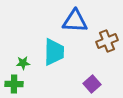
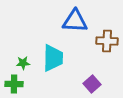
brown cross: rotated 25 degrees clockwise
cyan trapezoid: moved 1 px left, 6 px down
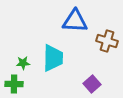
brown cross: rotated 15 degrees clockwise
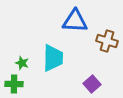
green star: moved 1 px left; rotated 24 degrees clockwise
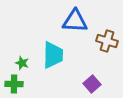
cyan trapezoid: moved 3 px up
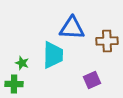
blue triangle: moved 3 px left, 7 px down
brown cross: rotated 20 degrees counterclockwise
purple square: moved 4 px up; rotated 18 degrees clockwise
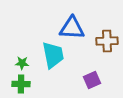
cyan trapezoid: rotated 12 degrees counterclockwise
green star: rotated 16 degrees counterclockwise
green cross: moved 7 px right
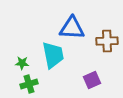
green cross: moved 8 px right; rotated 18 degrees counterclockwise
